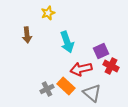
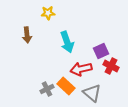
yellow star: rotated 16 degrees clockwise
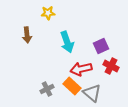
purple square: moved 5 px up
orange rectangle: moved 6 px right
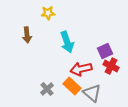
purple square: moved 4 px right, 5 px down
gray cross: rotated 16 degrees counterclockwise
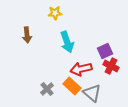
yellow star: moved 7 px right
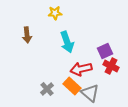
gray triangle: moved 2 px left
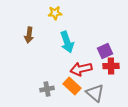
brown arrow: moved 2 px right; rotated 14 degrees clockwise
red cross: rotated 28 degrees counterclockwise
gray cross: rotated 32 degrees clockwise
gray triangle: moved 5 px right
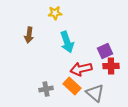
gray cross: moved 1 px left
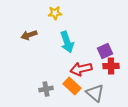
brown arrow: rotated 63 degrees clockwise
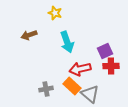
yellow star: rotated 24 degrees clockwise
red arrow: moved 1 px left
gray triangle: moved 5 px left, 1 px down
